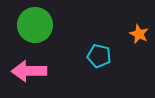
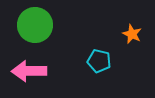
orange star: moved 7 px left
cyan pentagon: moved 5 px down
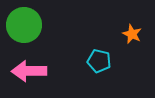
green circle: moved 11 px left
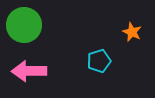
orange star: moved 2 px up
cyan pentagon: rotated 30 degrees counterclockwise
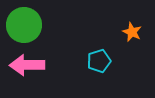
pink arrow: moved 2 px left, 6 px up
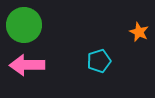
orange star: moved 7 px right
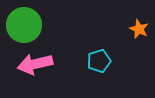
orange star: moved 3 px up
pink arrow: moved 8 px right, 1 px up; rotated 12 degrees counterclockwise
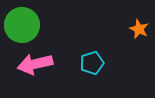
green circle: moved 2 px left
cyan pentagon: moved 7 px left, 2 px down
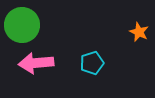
orange star: moved 3 px down
pink arrow: moved 1 px right, 1 px up; rotated 8 degrees clockwise
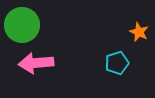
cyan pentagon: moved 25 px right
